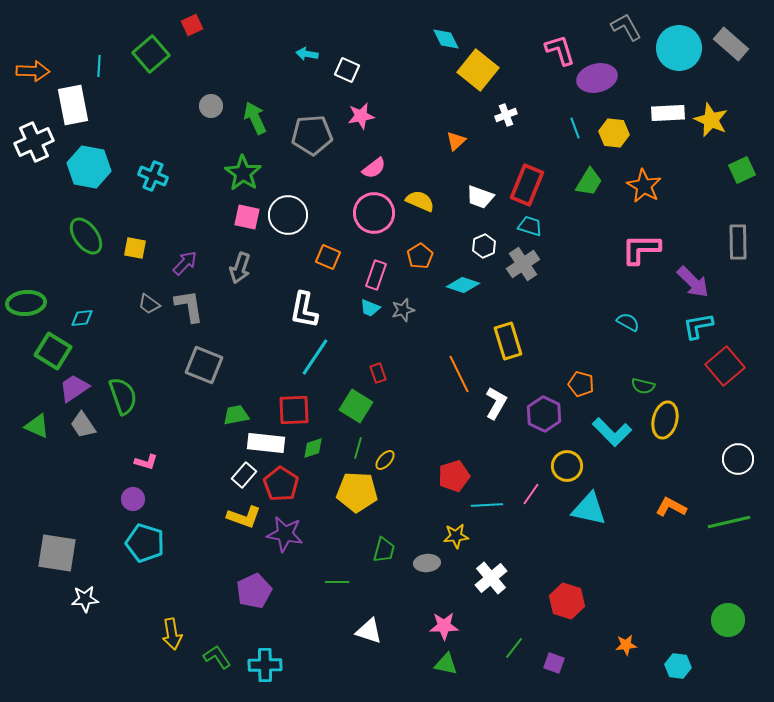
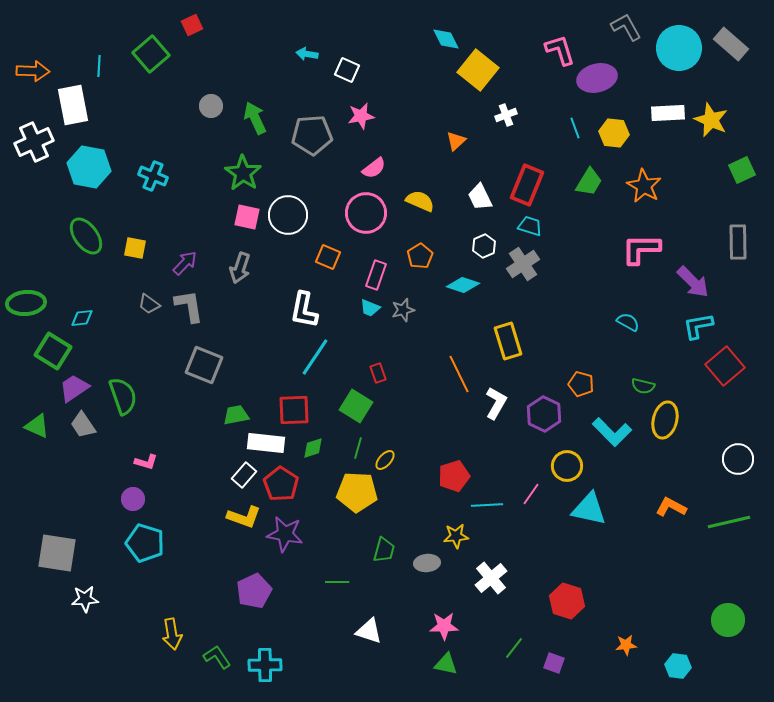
white trapezoid at (480, 197): rotated 44 degrees clockwise
pink circle at (374, 213): moved 8 px left
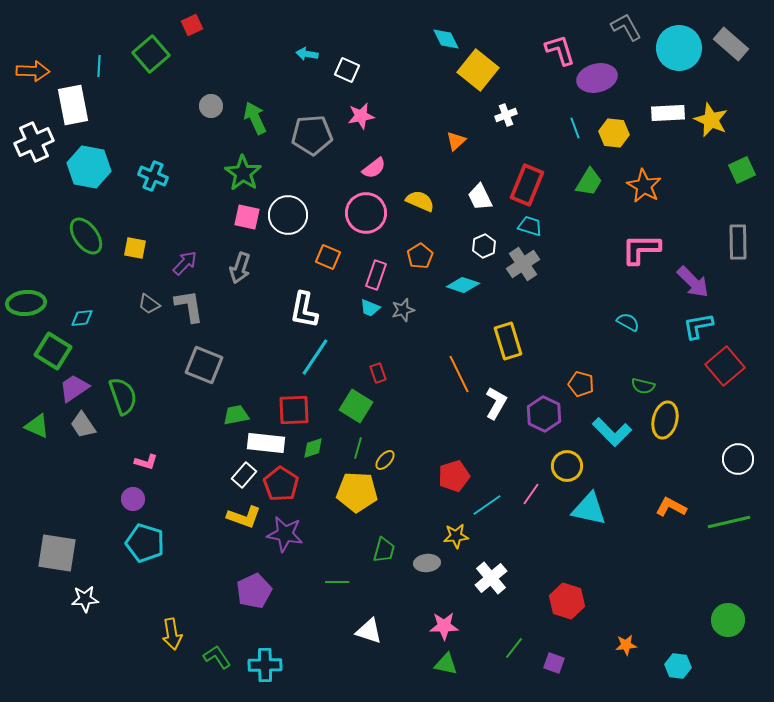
cyan line at (487, 505): rotated 32 degrees counterclockwise
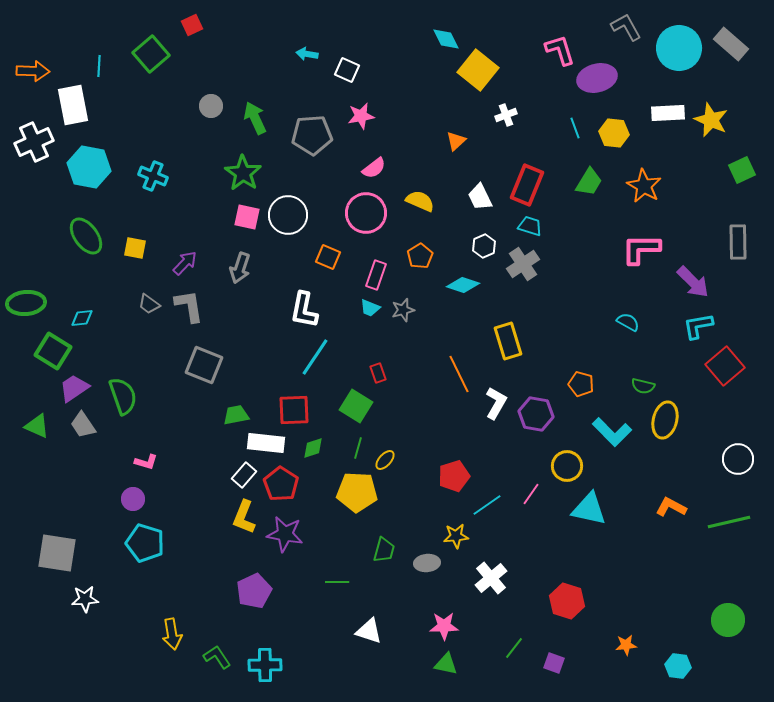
purple hexagon at (544, 414): moved 8 px left; rotated 16 degrees counterclockwise
yellow L-shape at (244, 517): rotated 92 degrees clockwise
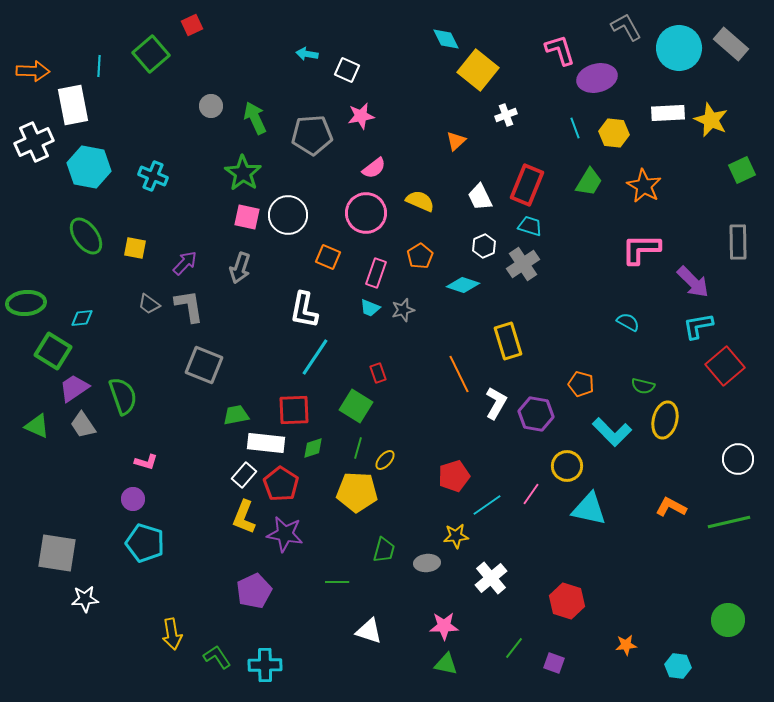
pink rectangle at (376, 275): moved 2 px up
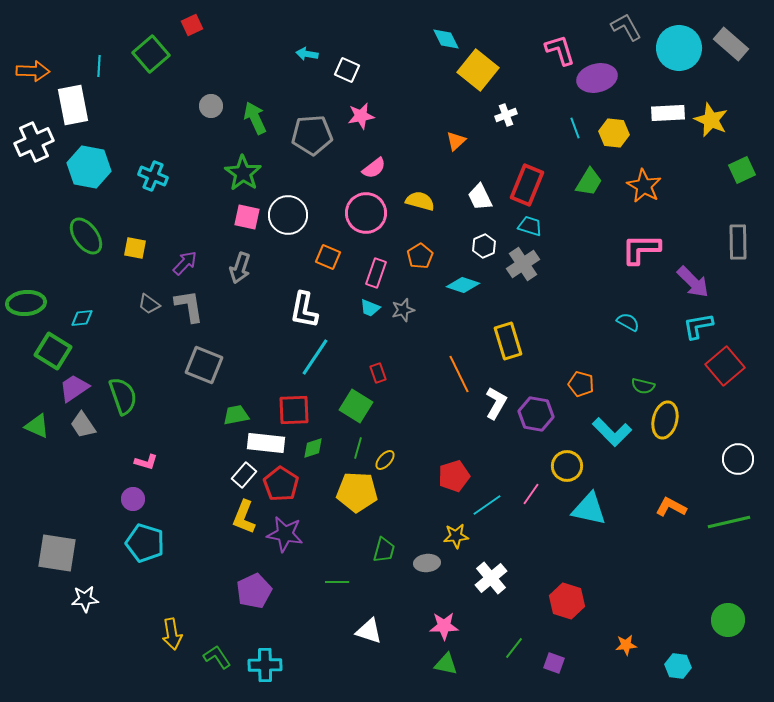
yellow semicircle at (420, 201): rotated 8 degrees counterclockwise
